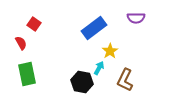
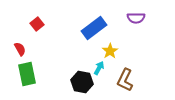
red square: moved 3 px right; rotated 16 degrees clockwise
red semicircle: moved 1 px left, 6 px down
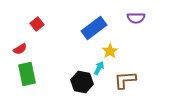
red semicircle: rotated 88 degrees clockwise
brown L-shape: rotated 60 degrees clockwise
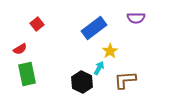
black hexagon: rotated 15 degrees clockwise
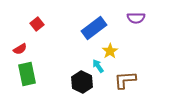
cyan arrow: moved 1 px left, 2 px up; rotated 64 degrees counterclockwise
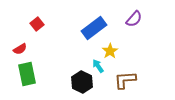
purple semicircle: moved 2 px left, 1 px down; rotated 48 degrees counterclockwise
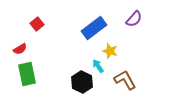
yellow star: rotated 21 degrees counterclockwise
brown L-shape: rotated 65 degrees clockwise
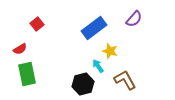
black hexagon: moved 1 px right, 2 px down; rotated 20 degrees clockwise
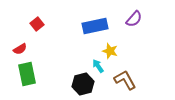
blue rectangle: moved 1 px right, 2 px up; rotated 25 degrees clockwise
